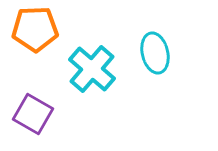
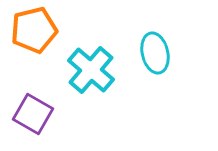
orange pentagon: moved 1 px left, 1 px down; rotated 12 degrees counterclockwise
cyan cross: moved 1 px left, 1 px down
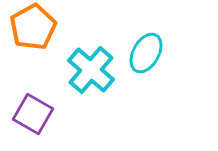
orange pentagon: moved 1 px left, 3 px up; rotated 15 degrees counterclockwise
cyan ellipse: moved 9 px left; rotated 42 degrees clockwise
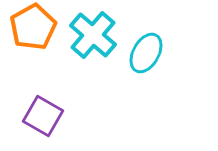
cyan cross: moved 2 px right, 35 px up
purple square: moved 10 px right, 2 px down
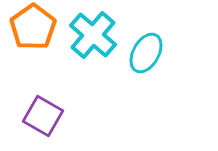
orange pentagon: rotated 6 degrees counterclockwise
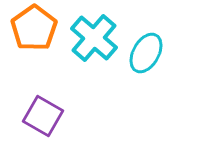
orange pentagon: moved 1 px right, 1 px down
cyan cross: moved 1 px right, 3 px down
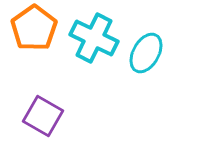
cyan cross: rotated 15 degrees counterclockwise
